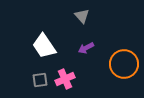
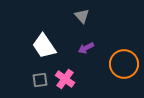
pink cross: rotated 30 degrees counterclockwise
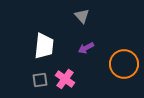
white trapezoid: rotated 140 degrees counterclockwise
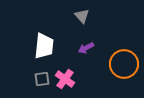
gray square: moved 2 px right, 1 px up
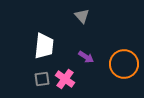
purple arrow: moved 9 px down; rotated 119 degrees counterclockwise
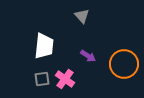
purple arrow: moved 2 px right, 1 px up
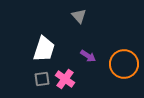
gray triangle: moved 3 px left
white trapezoid: moved 3 px down; rotated 12 degrees clockwise
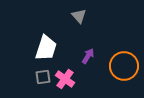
white trapezoid: moved 2 px right, 1 px up
purple arrow: rotated 91 degrees counterclockwise
orange circle: moved 2 px down
gray square: moved 1 px right, 2 px up
